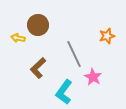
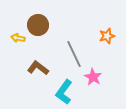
brown L-shape: rotated 80 degrees clockwise
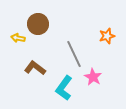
brown circle: moved 1 px up
brown L-shape: moved 3 px left
cyan L-shape: moved 4 px up
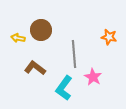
brown circle: moved 3 px right, 6 px down
orange star: moved 2 px right, 1 px down; rotated 28 degrees clockwise
gray line: rotated 20 degrees clockwise
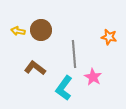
yellow arrow: moved 7 px up
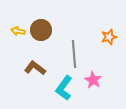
orange star: rotated 28 degrees counterclockwise
pink star: moved 3 px down
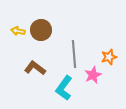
orange star: moved 20 px down
pink star: moved 5 px up; rotated 18 degrees clockwise
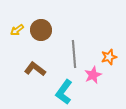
yellow arrow: moved 1 px left, 1 px up; rotated 48 degrees counterclockwise
brown L-shape: moved 1 px down
cyan L-shape: moved 4 px down
